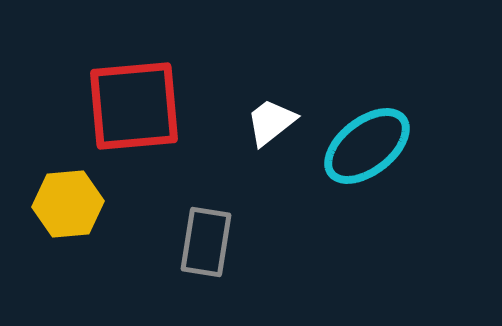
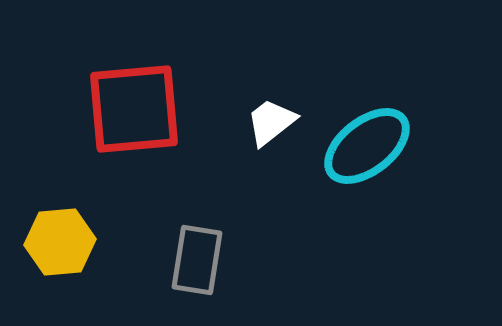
red square: moved 3 px down
yellow hexagon: moved 8 px left, 38 px down
gray rectangle: moved 9 px left, 18 px down
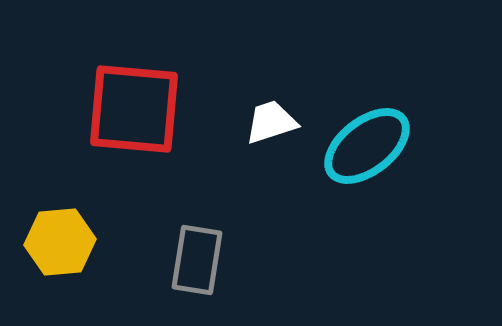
red square: rotated 10 degrees clockwise
white trapezoid: rotated 20 degrees clockwise
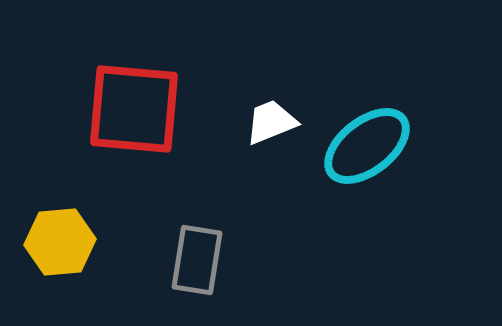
white trapezoid: rotated 4 degrees counterclockwise
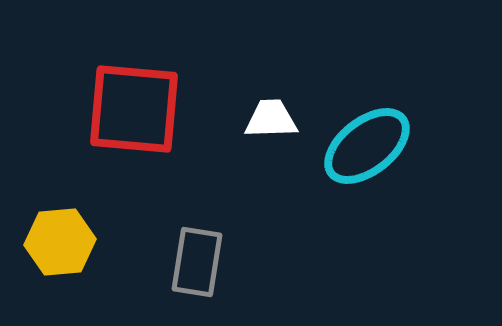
white trapezoid: moved 3 px up; rotated 20 degrees clockwise
gray rectangle: moved 2 px down
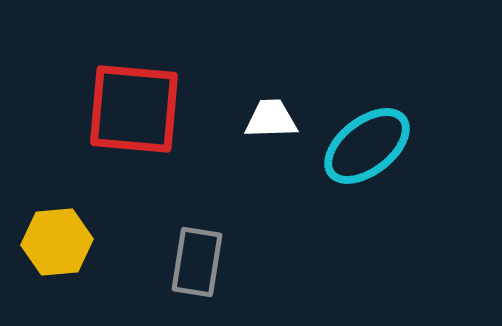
yellow hexagon: moved 3 px left
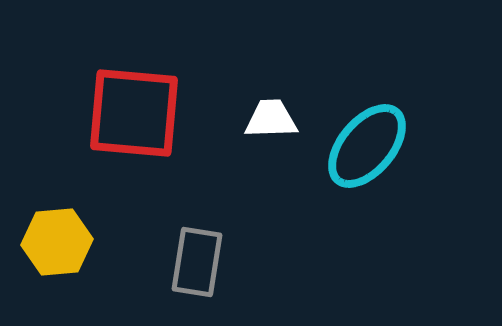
red square: moved 4 px down
cyan ellipse: rotated 12 degrees counterclockwise
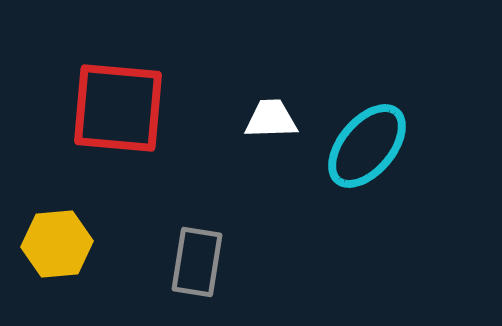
red square: moved 16 px left, 5 px up
yellow hexagon: moved 2 px down
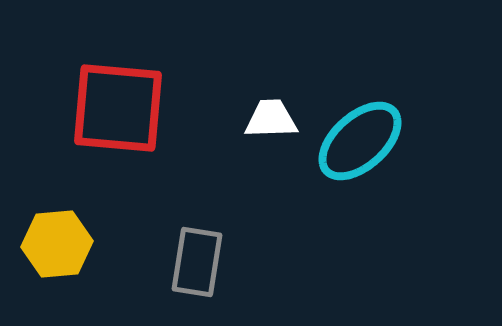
cyan ellipse: moved 7 px left, 5 px up; rotated 8 degrees clockwise
